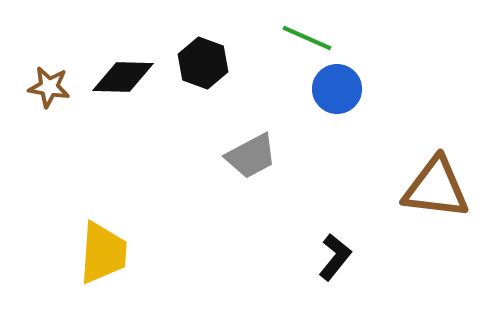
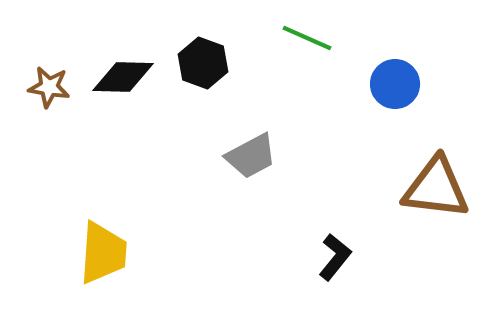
blue circle: moved 58 px right, 5 px up
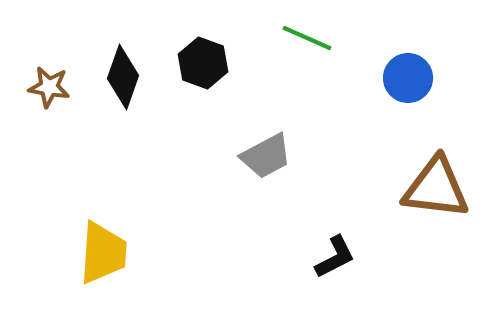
black diamond: rotated 72 degrees counterclockwise
blue circle: moved 13 px right, 6 px up
gray trapezoid: moved 15 px right
black L-shape: rotated 24 degrees clockwise
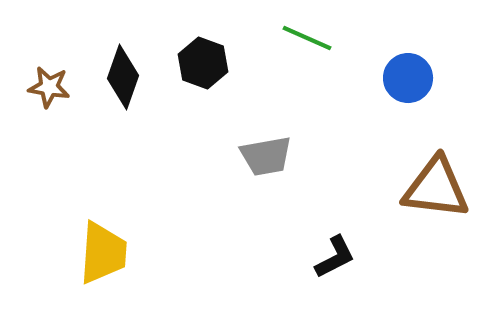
gray trapezoid: rotated 18 degrees clockwise
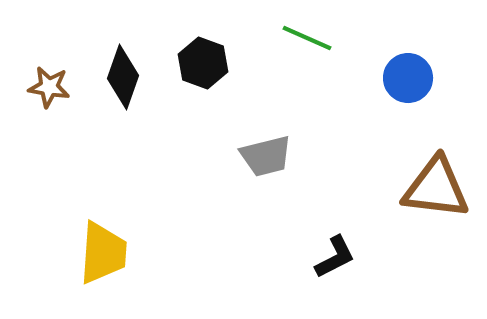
gray trapezoid: rotated 4 degrees counterclockwise
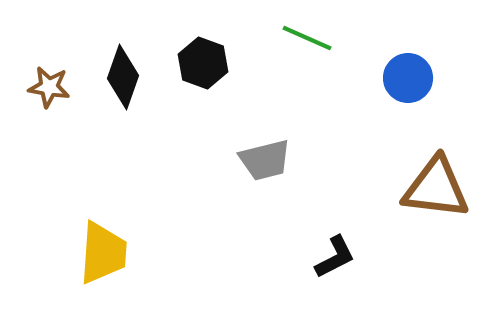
gray trapezoid: moved 1 px left, 4 px down
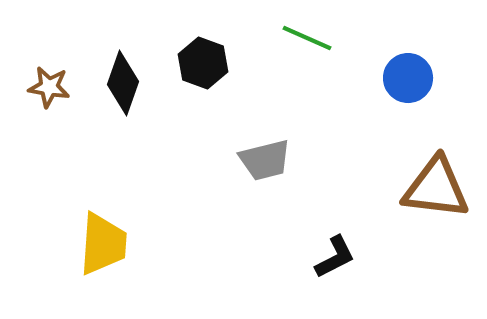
black diamond: moved 6 px down
yellow trapezoid: moved 9 px up
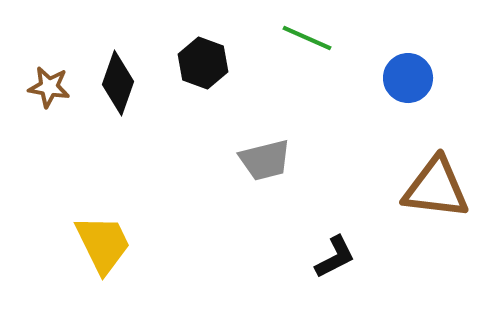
black diamond: moved 5 px left
yellow trapezoid: rotated 30 degrees counterclockwise
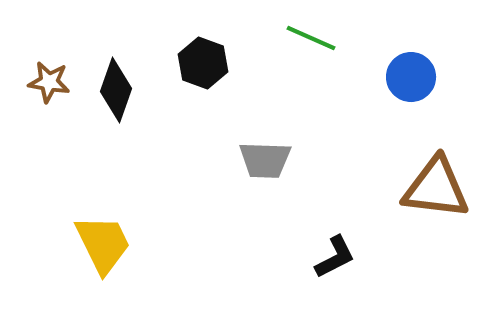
green line: moved 4 px right
blue circle: moved 3 px right, 1 px up
black diamond: moved 2 px left, 7 px down
brown star: moved 5 px up
gray trapezoid: rotated 16 degrees clockwise
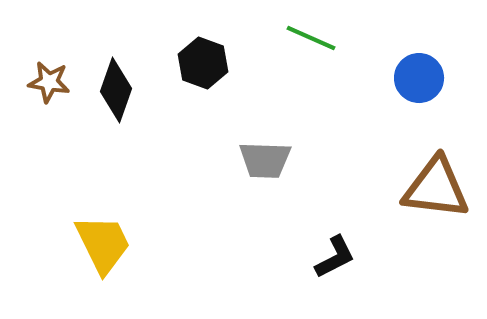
blue circle: moved 8 px right, 1 px down
